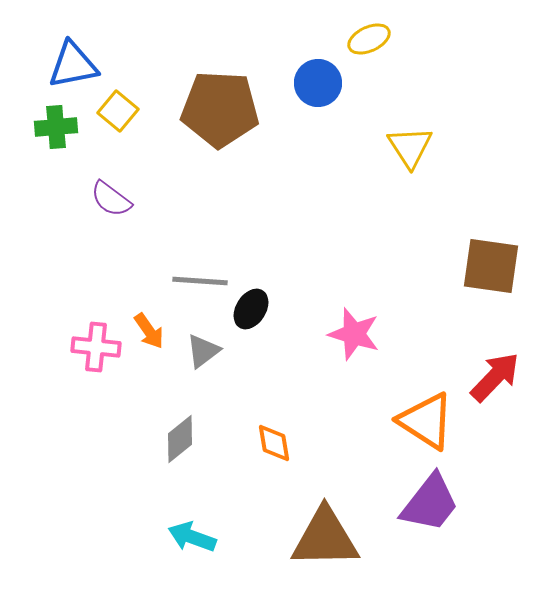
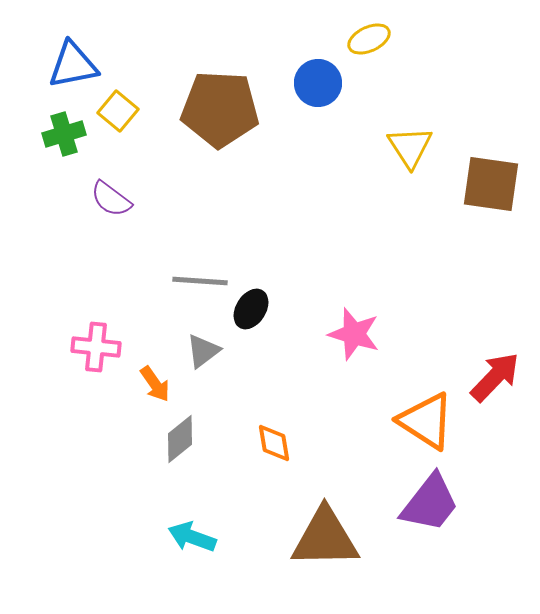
green cross: moved 8 px right, 7 px down; rotated 12 degrees counterclockwise
brown square: moved 82 px up
orange arrow: moved 6 px right, 53 px down
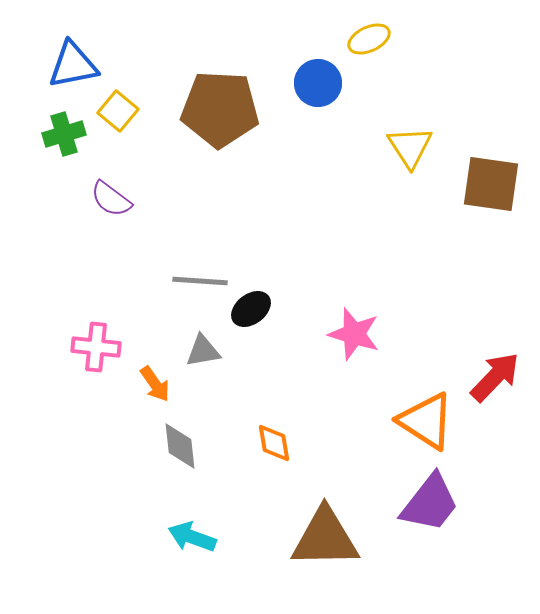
black ellipse: rotated 21 degrees clockwise
gray triangle: rotated 27 degrees clockwise
gray diamond: moved 7 px down; rotated 57 degrees counterclockwise
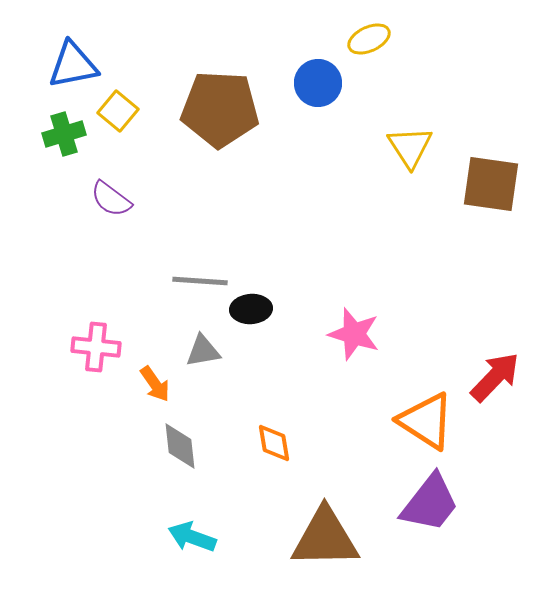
black ellipse: rotated 33 degrees clockwise
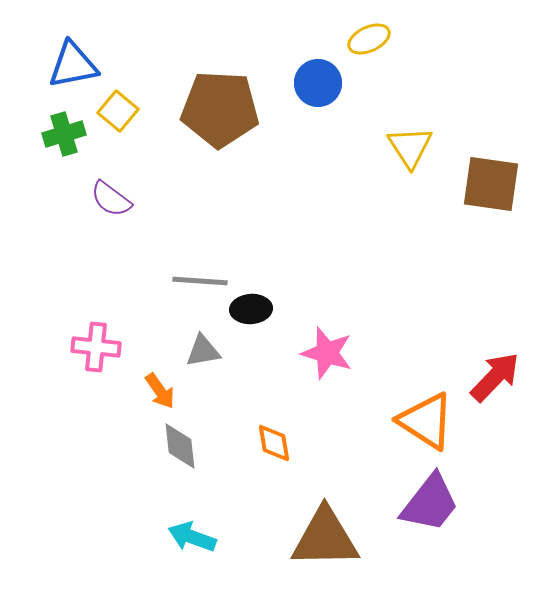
pink star: moved 27 px left, 19 px down
orange arrow: moved 5 px right, 7 px down
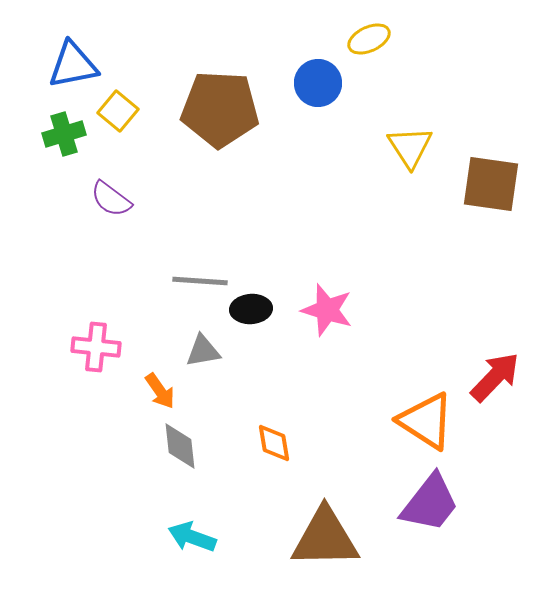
pink star: moved 43 px up
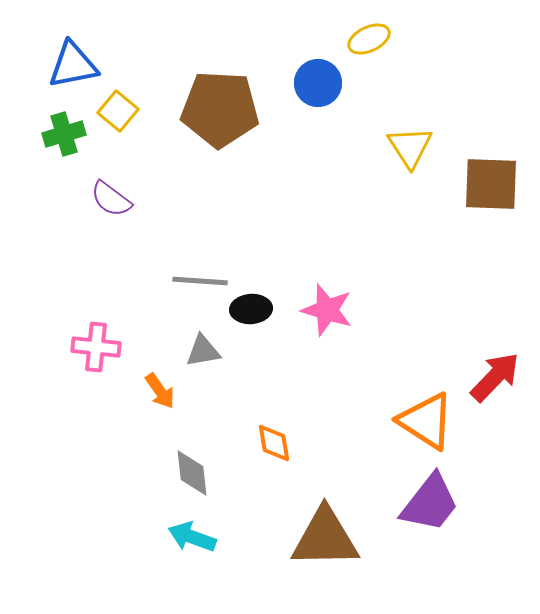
brown square: rotated 6 degrees counterclockwise
gray diamond: moved 12 px right, 27 px down
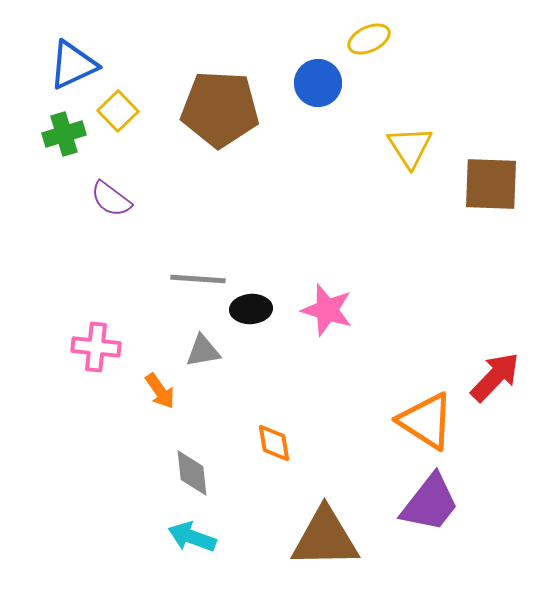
blue triangle: rotated 14 degrees counterclockwise
yellow square: rotated 6 degrees clockwise
gray line: moved 2 px left, 2 px up
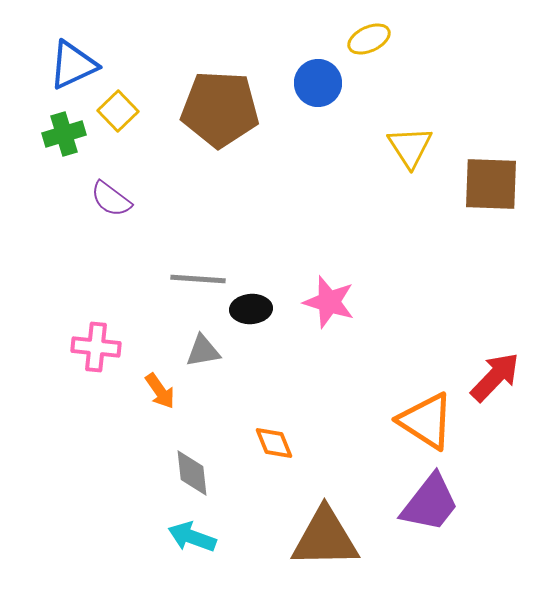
pink star: moved 2 px right, 8 px up
orange diamond: rotated 12 degrees counterclockwise
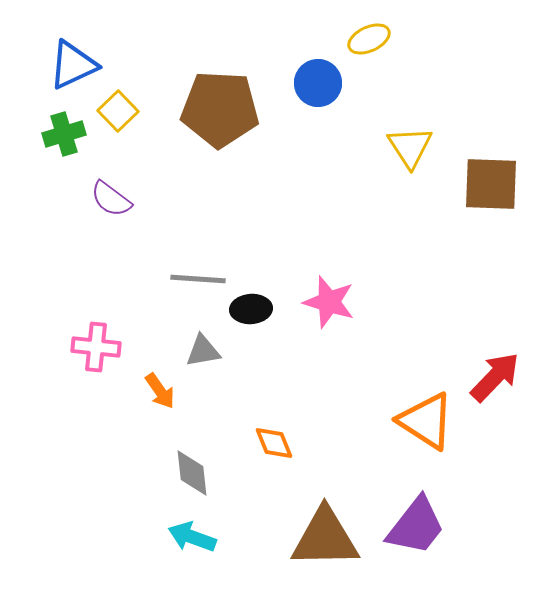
purple trapezoid: moved 14 px left, 23 px down
